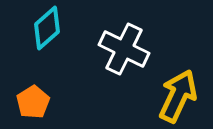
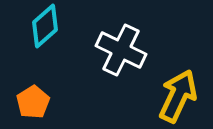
cyan diamond: moved 2 px left, 2 px up
white cross: moved 3 px left, 1 px down
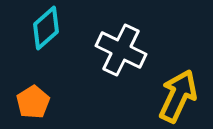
cyan diamond: moved 1 px right, 2 px down
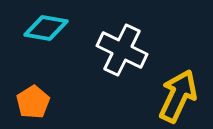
cyan diamond: rotated 51 degrees clockwise
white cross: moved 1 px right
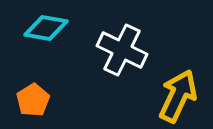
orange pentagon: moved 2 px up
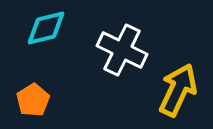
cyan diamond: rotated 24 degrees counterclockwise
yellow arrow: moved 6 px up
